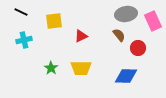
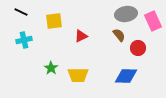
yellow trapezoid: moved 3 px left, 7 px down
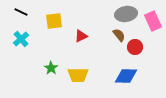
cyan cross: moved 3 px left, 1 px up; rotated 28 degrees counterclockwise
red circle: moved 3 px left, 1 px up
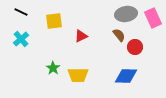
pink rectangle: moved 3 px up
green star: moved 2 px right
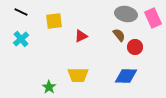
gray ellipse: rotated 20 degrees clockwise
green star: moved 4 px left, 19 px down
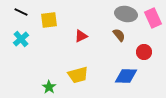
yellow square: moved 5 px left, 1 px up
red circle: moved 9 px right, 5 px down
yellow trapezoid: rotated 15 degrees counterclockwise
